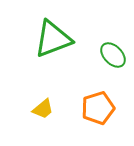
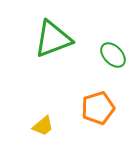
yellow trapezoid: moved 17 px down
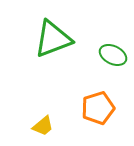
green ellipse: rotated 20 degrees counterclockwise
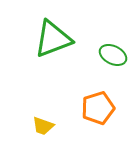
yellow trapezoid: rotated 60 degrees clockwise
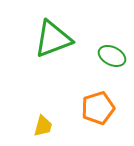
green ellipse: moved 1 px left, 1 px down
yellow trapezoid: rotated 95 degrees counterclockwise
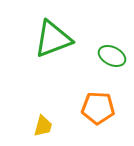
orange pentagon: rotated 20 degrees clockwise
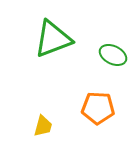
green ellipse: moved 1 px right, 1 px up
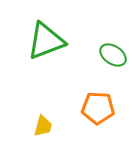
green triangle: moved 7 px left, 2 px down
green ellipse: rotated 8 degrees clockwise
